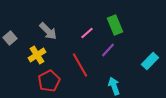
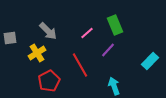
gray square: rotated 32 degrees clockwise
yellow cross: moved 2 px up
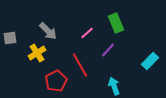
green rectangle: moved 1 px right, 2 px up
red pentagon: moved 7 px right
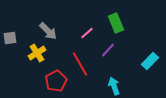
red line: moved 1 px up
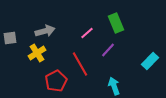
gray arrow: moved 3 px left; rotated 60 degrees counterclockwise
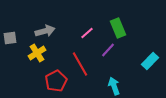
green rectangle: moved 2 px right, 5 px down
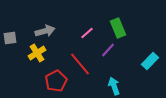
red line: rotated 10 degrees counterclockwise
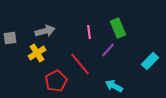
pink line: moved 2 px right, 1 px up; rotated 56 degrees counterclockwise
cyan arrow: rotated 42 degrees counterclockwise
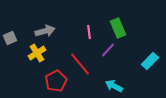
gray square: rotated 16 degrees counterclockwise
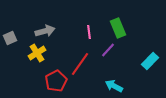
red line: rotated 75 degrees clockwise
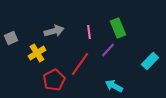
gray arrow: moved 9 px right
gray square: moved 1 px right
red pentagon: moved 2 px left, 1 px up
